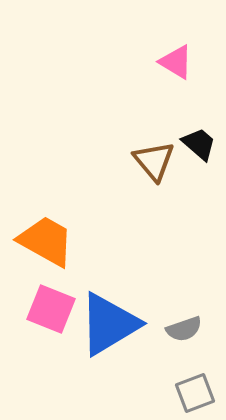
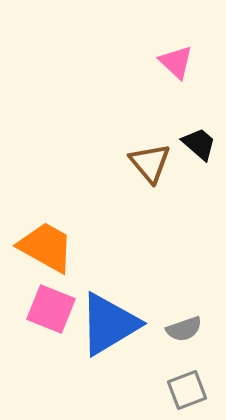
pink triangle: rotated 12 degrees clockwise
brown triangle: moved 4 px left, 2 px down
orange trapezoid: moved 6 px down
gray square: moved 8 px left, 3 px up
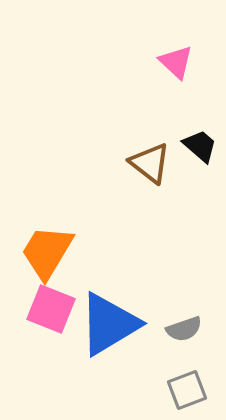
black trapezoid: moved 1 px right, 2 px down
brown triangle: rotated 12 degrees counterclockwise
orange trapezoid: moved 1 px right, 5 px down; rotated 88 degrees counterclockwise
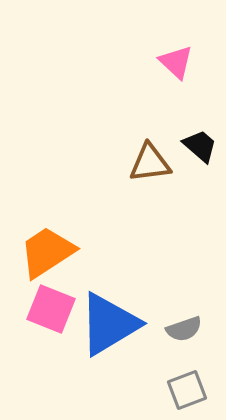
brown triangle: rotated 45 degrees counterclockwise
orange trapezoid: rotated 26 degrees clockwise
